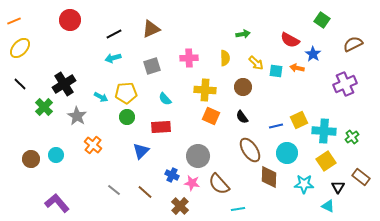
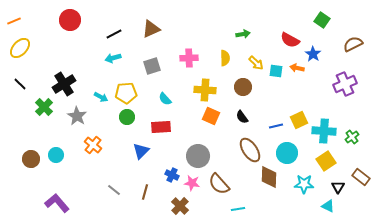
brown line at (145, 192): rotated 63 degrees clockwise
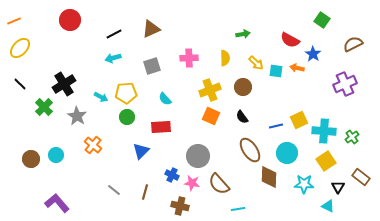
yellow cross at (205, 90): moved 5 px right; rotated 25 degrees counterclockwise
brown cross at (180, 206): rotated 30 degrees counterclockwise
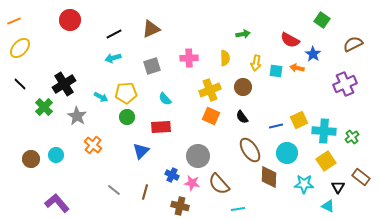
yellow arrow at (256, 63): rotated 56 degrees clockwise
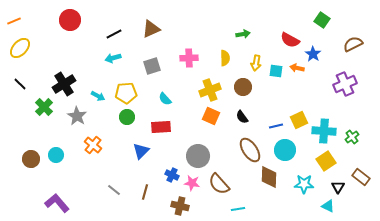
cyan arrow at (101, 97): moved 3 px left, 1 px up
cyan circle at (287, 153): moved 2 px left, 3 px up
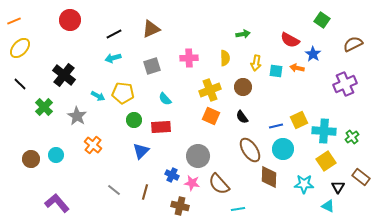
black cross at (64, 84): moved 9 px up; rotated 20 degrees counterclockwise
yellow pentagon at (126, 93): moved 3 px left; rotated 10 degrees clockwise
green circle at (127, 117): moved 7 px right, 3 px down
cyan circle at (285, 150): moved 2 px left, 1 px up
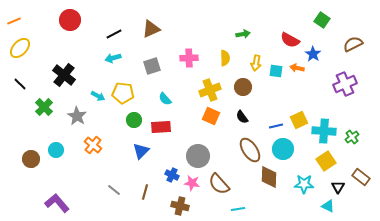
cyan circle at (56, 155): moved 5 px up
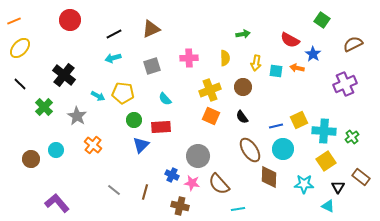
blue triangle at (141, 151): moved 6 px up
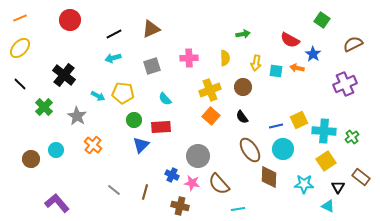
orange line at (14, 21): moved 6 px right, 3 px up
orange square at (211, 116): rotated 18 degrees clockwise
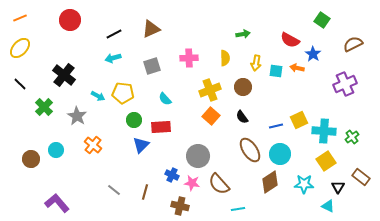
cyan circle at (283, 149): moved 3 px left, 5 px down
brown diamond at (269, 177): moved 1 px right, 5 px down; rotated 55 degrees clockwise
